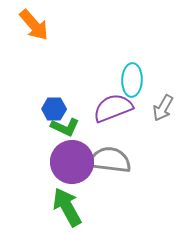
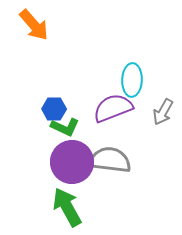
gray arrow: moved 4 px down
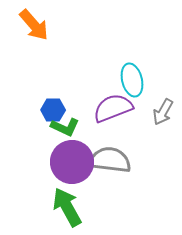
cyan ellipse: rotated 16 degrees counterclockwise
blue hexagon: moved 1 px left, 1 px down
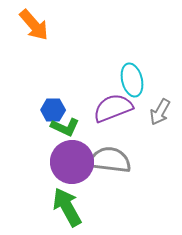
gray arrow: moved 3 px left
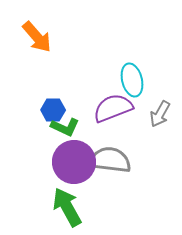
orange arrow: moved 3 px right, 12 px down
gray arrow: moved 2 px down
purple circle: moved 2 px right
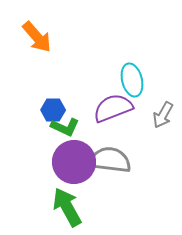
gray arrow: moved 3 px right, 1 px down
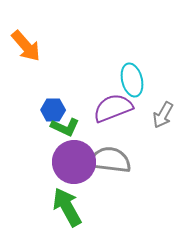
orange arrow: moved 11 px left, 9 px down
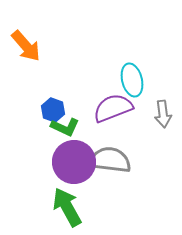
blue hexagon: rotated 20 degrees clockwise
gray arrow: moved 1 px up; rotated 36 degrees counterclockwise
